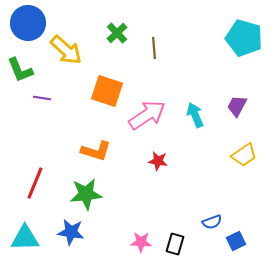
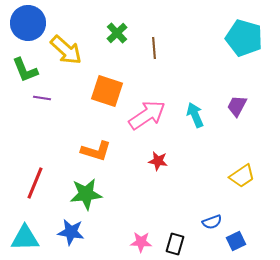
green L-shape: moved 5 px right
yellow trapezoid: moved 2 px left, 21 px down
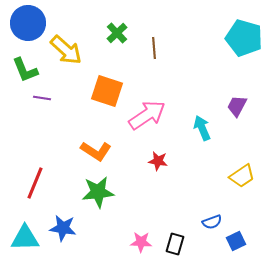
cyan arrow: moved 7 px right, 13 px down
orange L-shape: rotated 16 degrees clockwise
green star: moved 12 px right, 2 px up
blue star: moved 8 px left, 4 px up
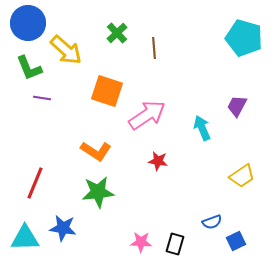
green L-shape: moved 4 px right, 2 px up
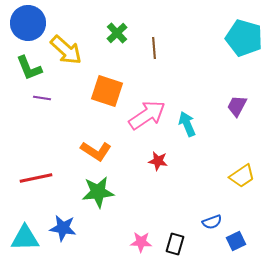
cyan arrow: moved 15 px left, 4 px up
red line: moved 1 px right, 5 px up; rotated 56 degrees clockwise
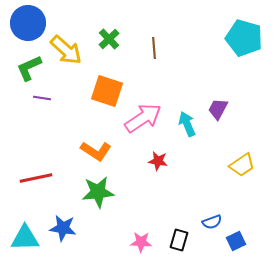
green cross: moved 8 px left, 6 px down
green L-shape: rotated 88 degrees clockwise
purple trapezoid: moved 19 px left, 3 px down
pink arrow: moved 4 px left, 3 px down
yellow trapezoid: moved 11 px up
black rectangle: moved 4 px right, 4 px up
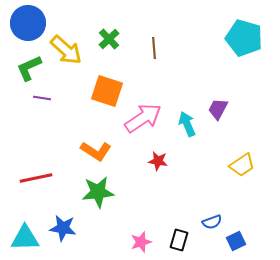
pink star: rotated 20 degrees counterclockwise
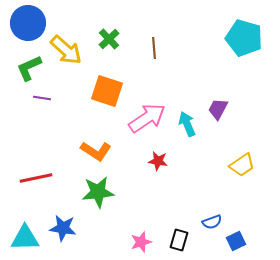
pink arrow: moved 4 px right
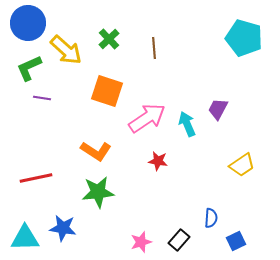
blue semicircle: moved 1 px left, 4 px up; rotated 66 degrees counterclockwise
black rectangle: rotated 25 degrees clockwise
